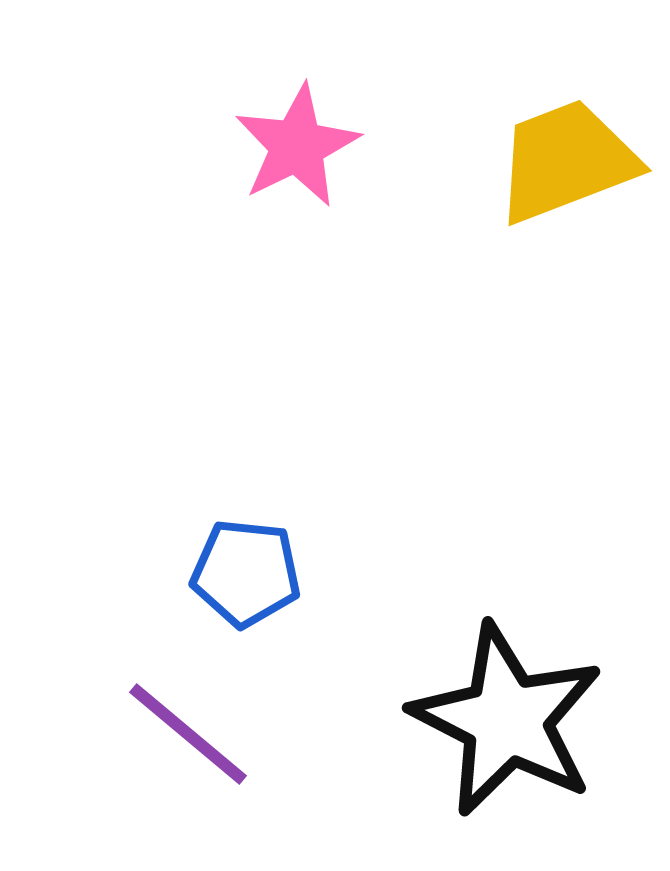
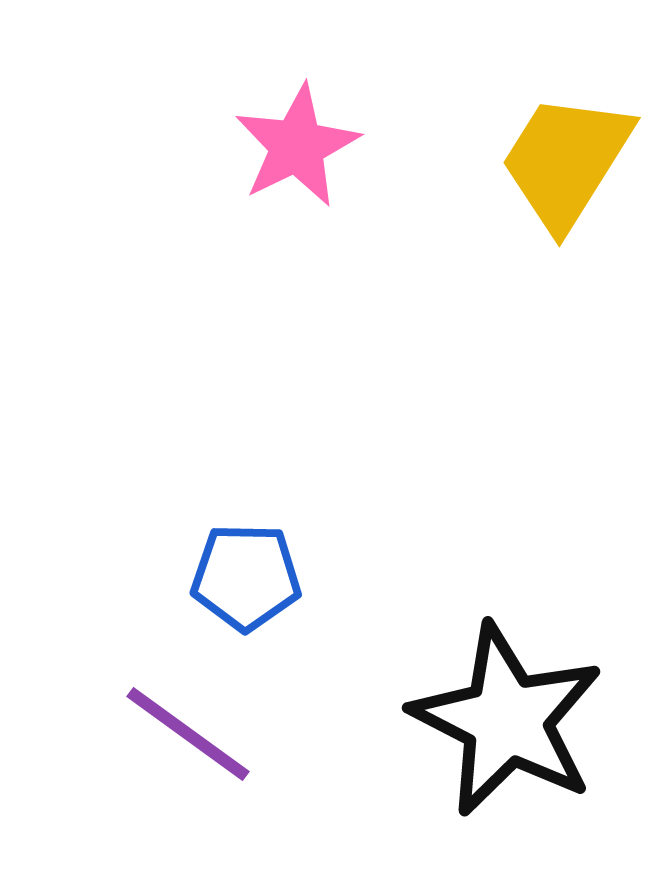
yellow trapezoid: rotated 37 degrees counterclockwise
blue pentagon: moved 4 px down; rotated 5 degrees counterclockwise
purple line: rotated 4 degrees counterclockwise
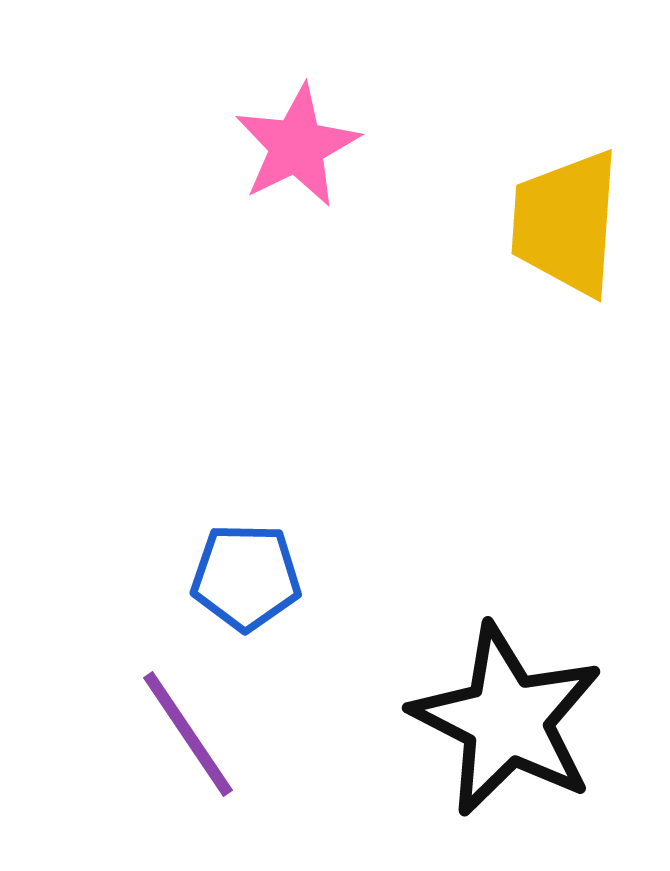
yellow trapezoid: moved 62 px down; rotated 28 degrees counterclockwise
purple line: rotated 20 degrees clockwise
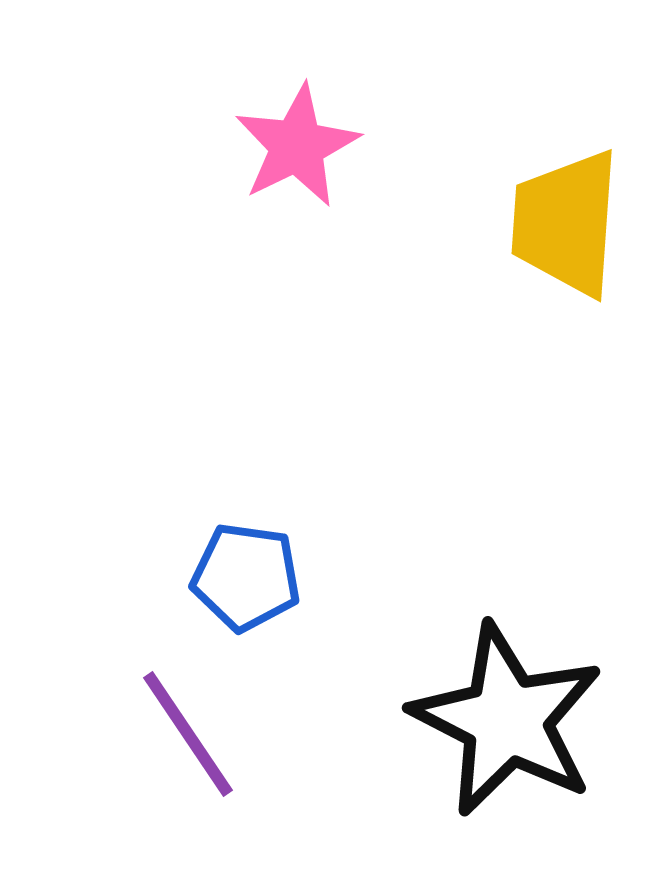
blue pentagon: rotated 7 degrees clockwise
